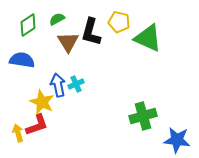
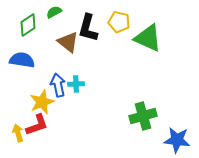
green semicircle: moved 3 px left, 7 px up
black L-shape: moved 3 px left, 4 px up
brown triangle: rotated 20 degrees counterclockwise
cyan cross: rotated 21 degrees clockwise
yellow star: rotated 25 degrees clockwise
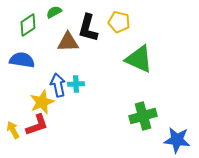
green triangle: moved 9 px left, 21 px down
brown triangle: rotated 40 degrees counterclockwise
yellow arrow: moved 5 px left, 3 px up; rotated 12 degrees counterclockwise
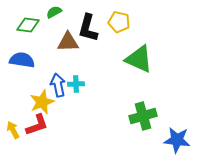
green diamond: rotated 40 degrees clockwise
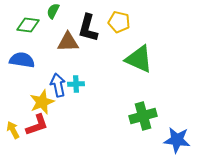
green semicircle: moved 1 px left, 1 px up; rotated 35 degrees counterclockwise
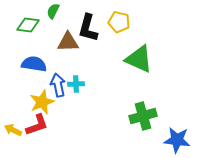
blue semicircle: moved 12 px right, 4 px down
yellow arrow: rotated 36 degrees counterclockwise
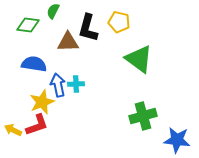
green triangle: rotated 12 degrees clockwise
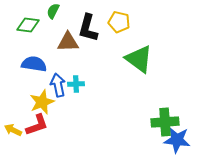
green cross: moved 22 px right, 6 px down; rotated 12 degrees clockwise
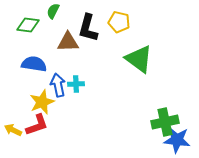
green cross: rotated 8 degrees counterclockwise
